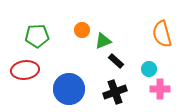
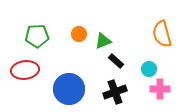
orange circle: moved 3 px left, 4 px down
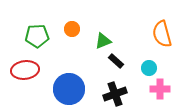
orange circle: moved 7 px left, 5 px up
cyan circle: moved 1 px up
black cross: moved 2 px down
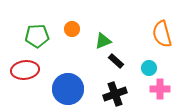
blue circle: moved 1 px left
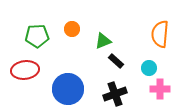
orange semicircle: moved 2 px left; rotated 20 degrees clockwise
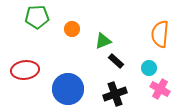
green pentagon: moved 19 px up
pink cross: rotated 30 degrees clockwise
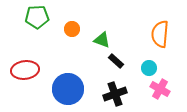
green triangle: moved 1 px left, 1 px up; rotated 42 degrees clockwise
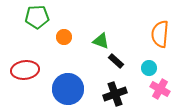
orange circle: moved 8 px left, 8 px down
green triangle: moved 1 px left, 1 px down
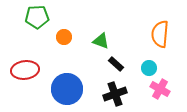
black rectangle: moved 3 px down
blue circle: moved 1 px left
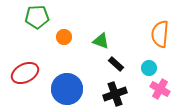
red ellipse: moved 3 px down; rotated 20 degrees counterclockwise
